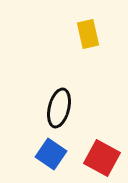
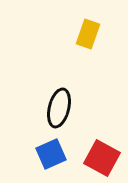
yellow rectangle: rotated 32 degrees clockwise
blue square: rotated 32 degrees clockwise
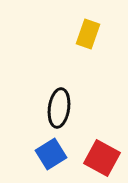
black ellipse: rotated 6 degrees counterclockwise
blue square: rotated 8 degrees counterclockwise
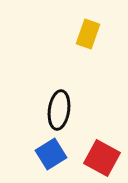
black ellipse: moved 2 px down
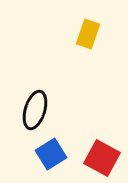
black ellipse: moved 24 px left; rotated 9 degrees clockwise
